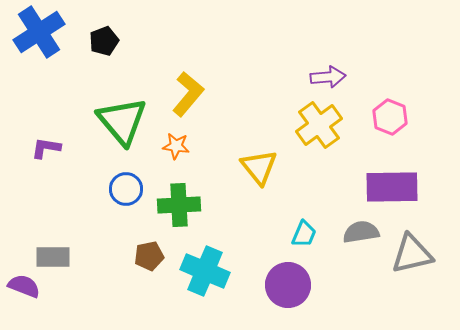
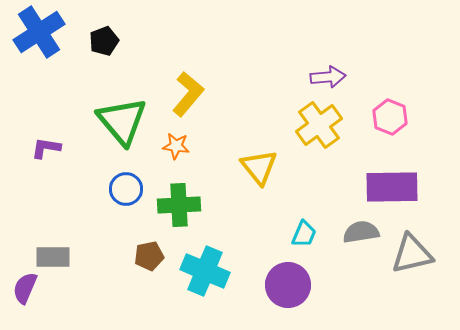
purple semicircle: moved 1 px right, 2 px down; rotated 88 degrees counterclockwise
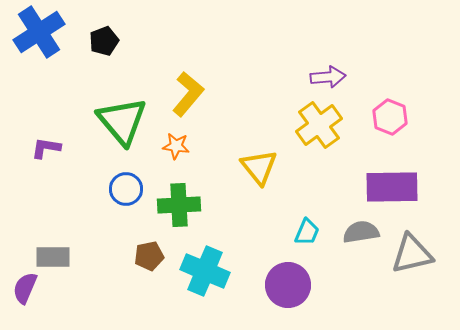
cyan trapezoid: moved 3 px right, 2 px up
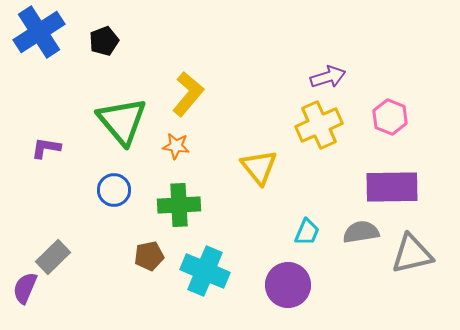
purple arrow: rotated 12 degrees counterclockwise
yellow cross: rotated 12 degrees clockwise
blue circle: moved 12 px left, 1 px down
gray rectangle: rotated 44 degrees counterclockwise
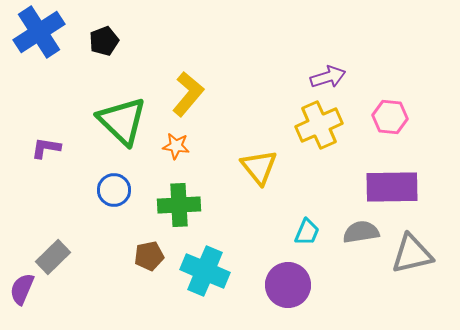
pink hexagon: rotated 16 degrees counterclockwise
green triangle: rotated 6 degrees counterclockwise
purple semicircle: moved 3 px left, 1 px down
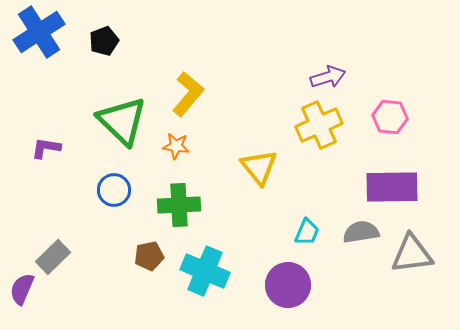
gray triangle: rotated 6 degrees clockwise
